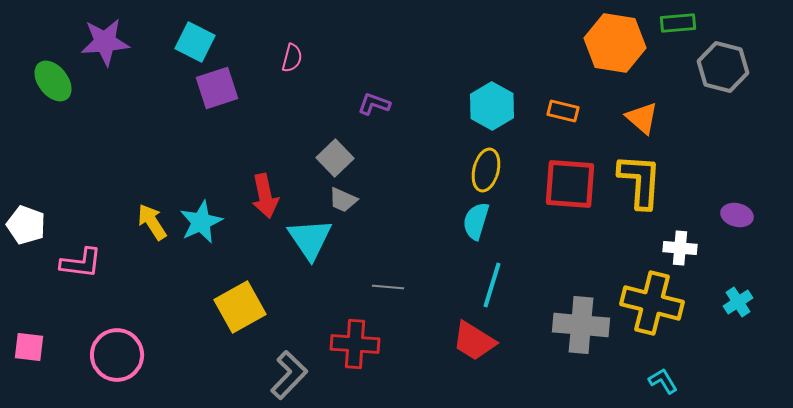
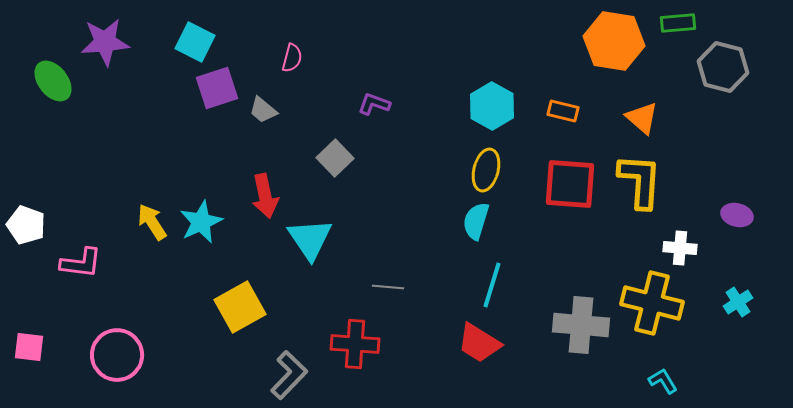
orange hexagon: moved 1 px left, 2 px up
gray trapezoid: moved 80 px left, 90 px up; rotated 16 degrees clockwise
red trapezoid: moved 5 px right, 2 px down
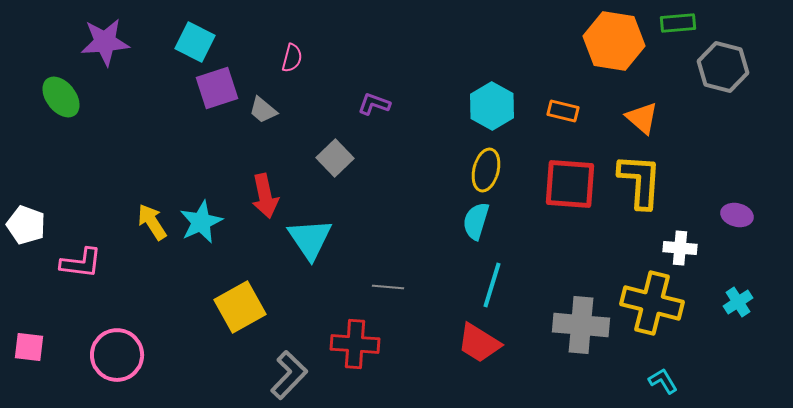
green ellipse: moved 8 px right, 16 px down
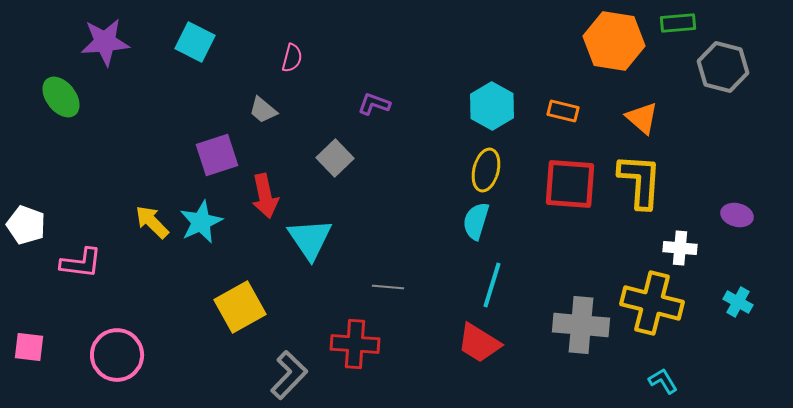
purple square: moved 67 px down
yellow arrow: rotated 12 degrees counterclockwise
cyan cross: rotated 28 degrees counterclockwise
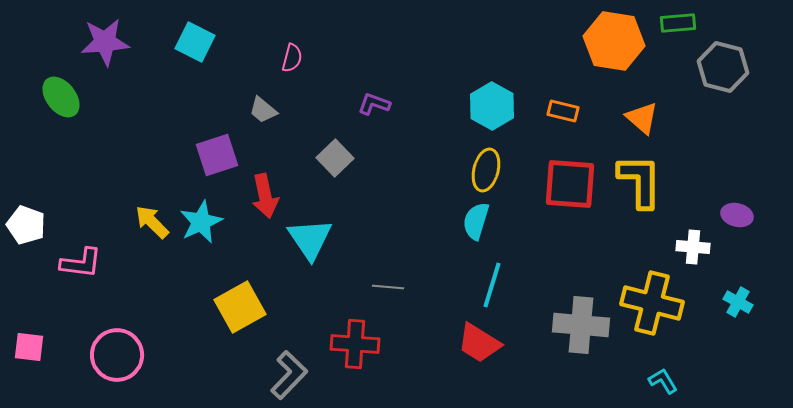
yellow L-shape: rotated 4 degrees counterclockwise
white cross: moved 13 px right, 1 px up
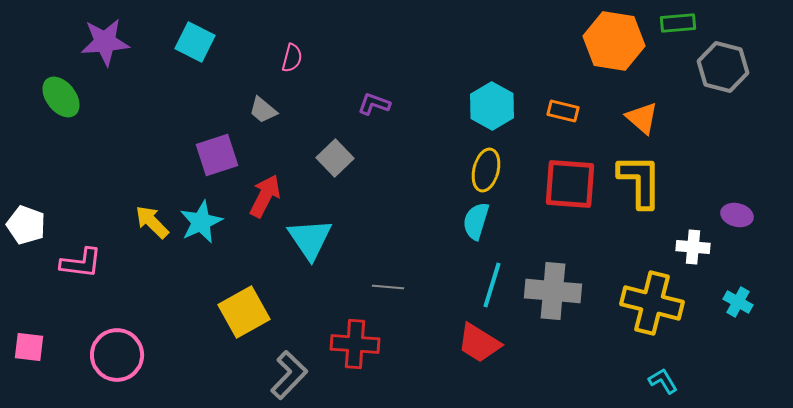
red arrow: rotated 141 degrees counterclockwise
yellow square: moved 4 px right, 5 px down
gray cross: moved 28 px left, 34 px up
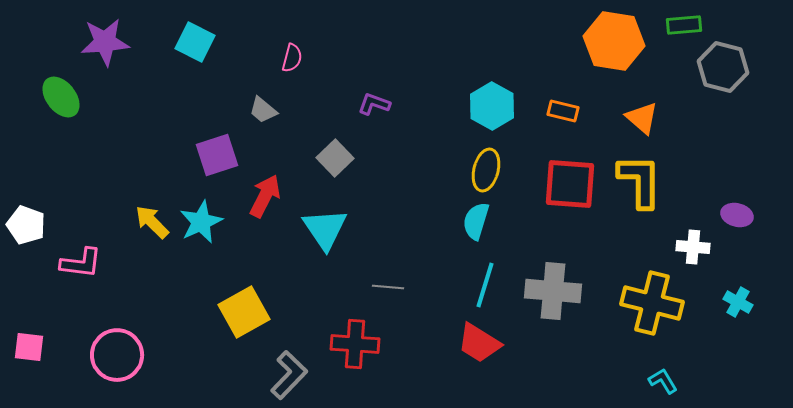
green rectangle: moved 6 px right, 2 px down
cyan triangle: moved 15 px right, 10 px up
cyan line: moved 7 px left
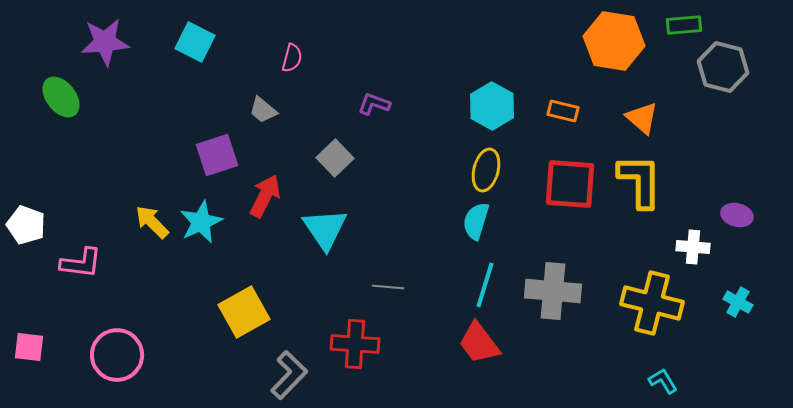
red trapezoid: rotated 21 degrees clockwise
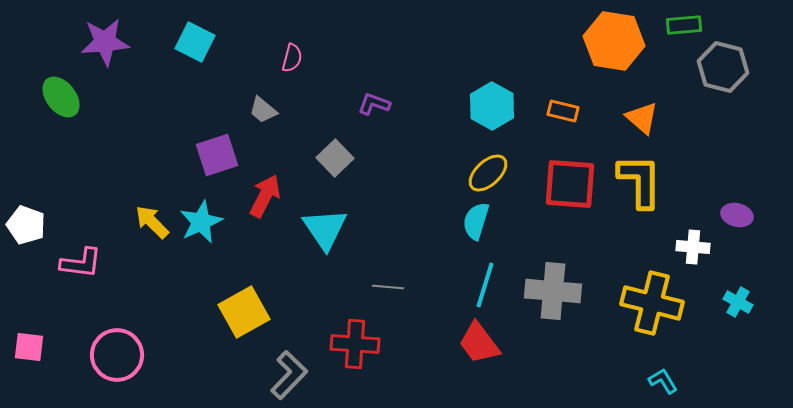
yellow ellipse: moved 2 px right, 3 px down; rotated 33 degrees clockwise
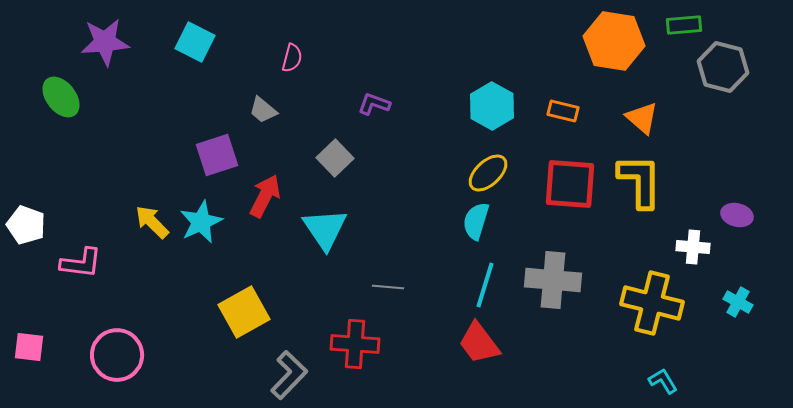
gray cross: moved 11 px up
